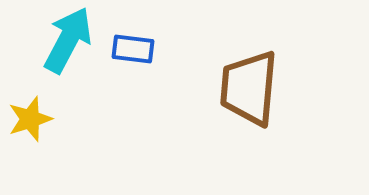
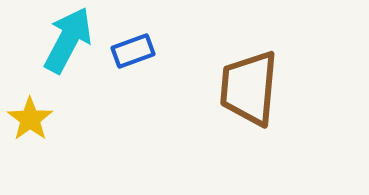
blue rectangle: moved 2 px down; rotated 27 degrees counterclockwise
yellow star: rotated 18 degrees counterclockwise
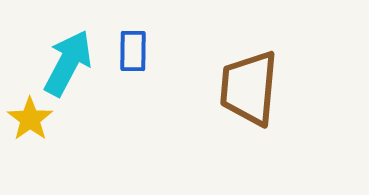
cyan arrow: moved 23 px down
blue rectangle: rotated 69 degrees counterclockwise
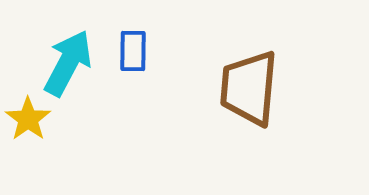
yellow star: moved 2 px left
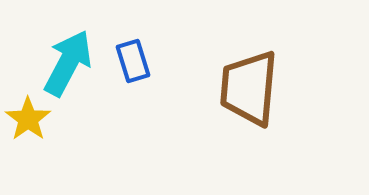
blue rectangle: moved 10 px down; rotated 18 degrees counterclockwise
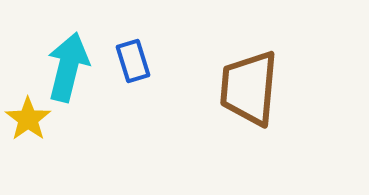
cyan arrow: moved 4 px down; rotated 14 degrees counterclockwise
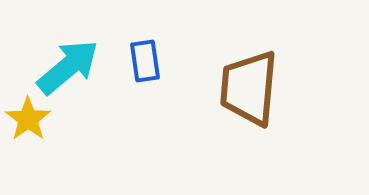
blue rectangle: moved 12 px right; rotated 9 degrees clockwise
cyan arrow: rotated 36 degrees clockwise
